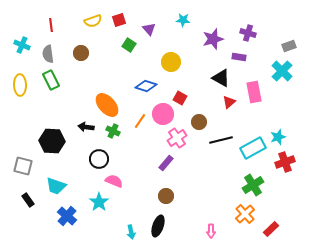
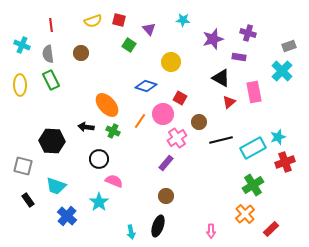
red square at (119, 20): rotated 32 degrees clockwise
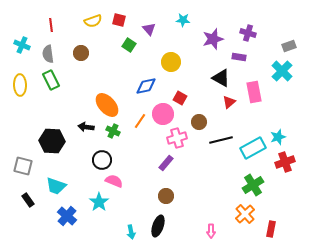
blue diamond at (146, 86): rotated 30 degrees counterclockwise
pink cross at (177, 138): rotated 18 degrees clockwise
black circle at (99, 159): moved 3 px right, 1 px down
red rectangle at (271, 229): rotated 35 degrees counterclockwise
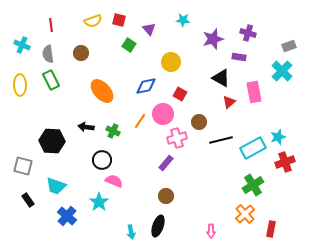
red square at (180, 98): moved 4 px up
orange ellipse at (107, 105): moved 5 px left, 14 px up
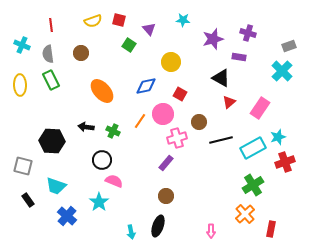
pink rectangle at (254, 92): moved 6 px right, 16 px down; rotated 45 degrees clockwise
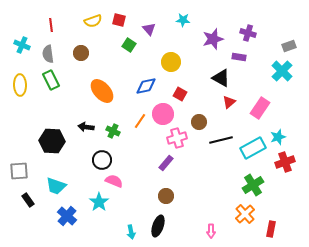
gray square at (23, 166): moved 4 px left, 5 px down; rotated 18 degrees counterclockwise
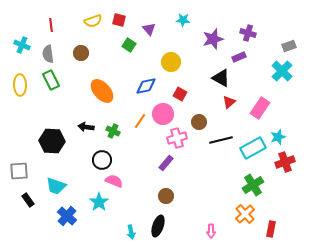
purple rectangle at (239, 57): rotated 32 degrees counterclockwise
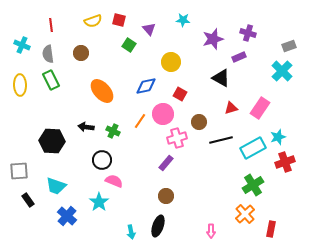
red triangle at (229, 102): moved 2 px right, 6 px down; rotated 24 degrees clockwise
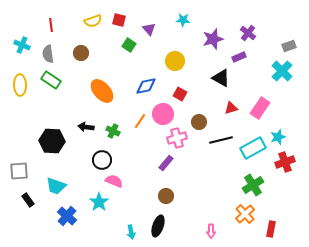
purple cross at (248, 33): rotated 21 degrees clockwise
yellow circle at (171, 62): moved 4 px right, 1 px up
green rectangle at (51, 80): rotated 30 degrees counterclockwise
